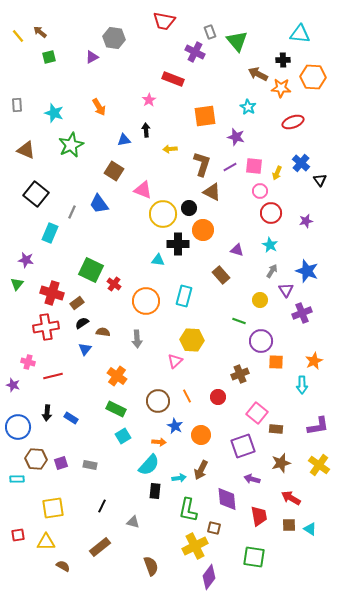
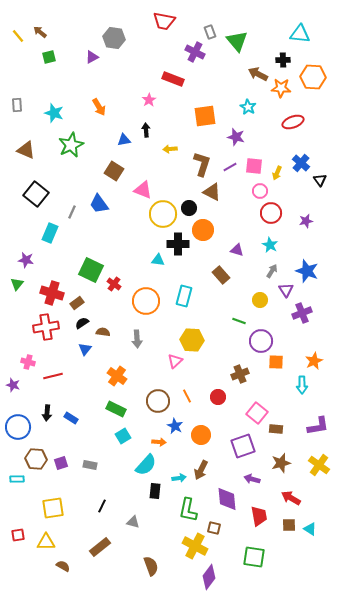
cyan semicircle at (149, 465): moved 3 px left
yellow cross at (195, 546): rotated 35 degrees counterclockwise
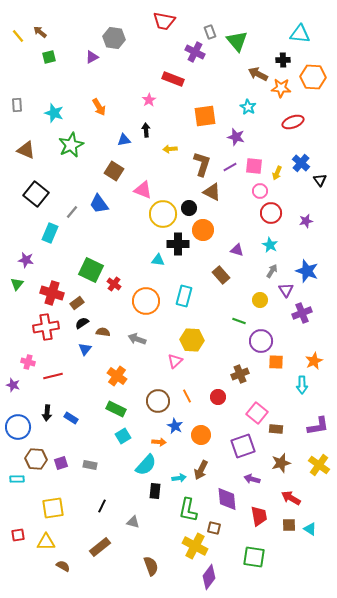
gray line at (72, 212): rotated 16 degrees clockwise
gray arrow at (137, 339): rotated 114 degrees clockwise
